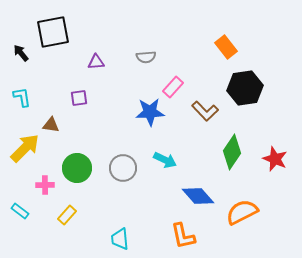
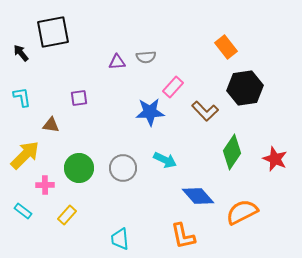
purple triangle: moved 21 px right
yellow arrow: moved 7 px down
green circle: moved 2 px right
cyan rectangle: moved 3 px right
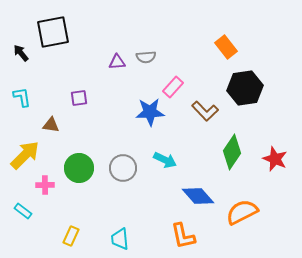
yellow rectangle: moved 4 px right, 21 px down; rotated 18 degrees counterclockwise
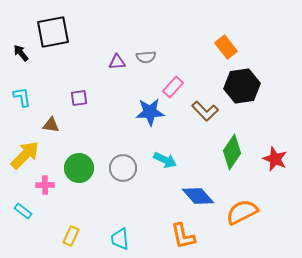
black hexagon: moved 3 px left, 2 px up
